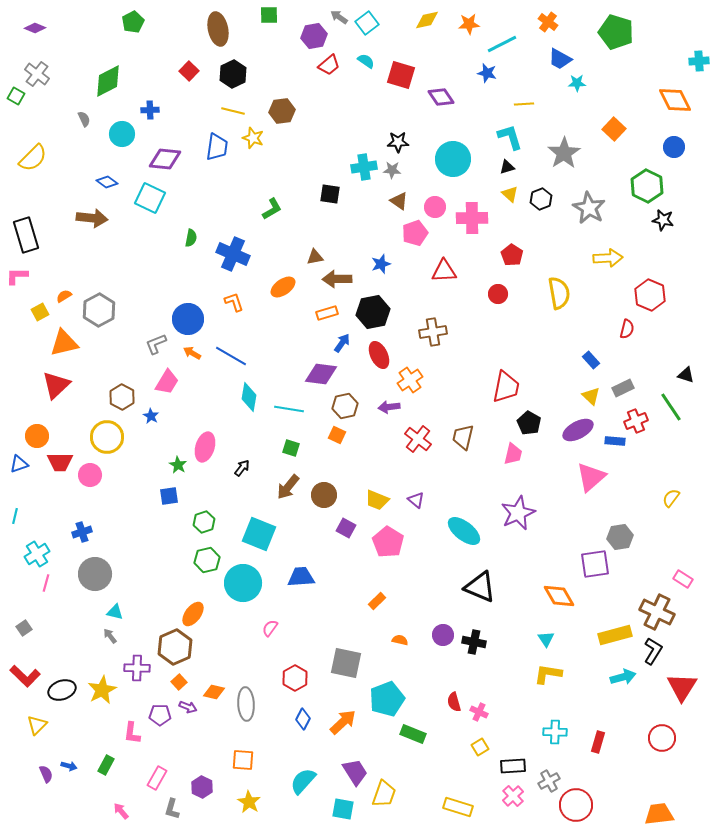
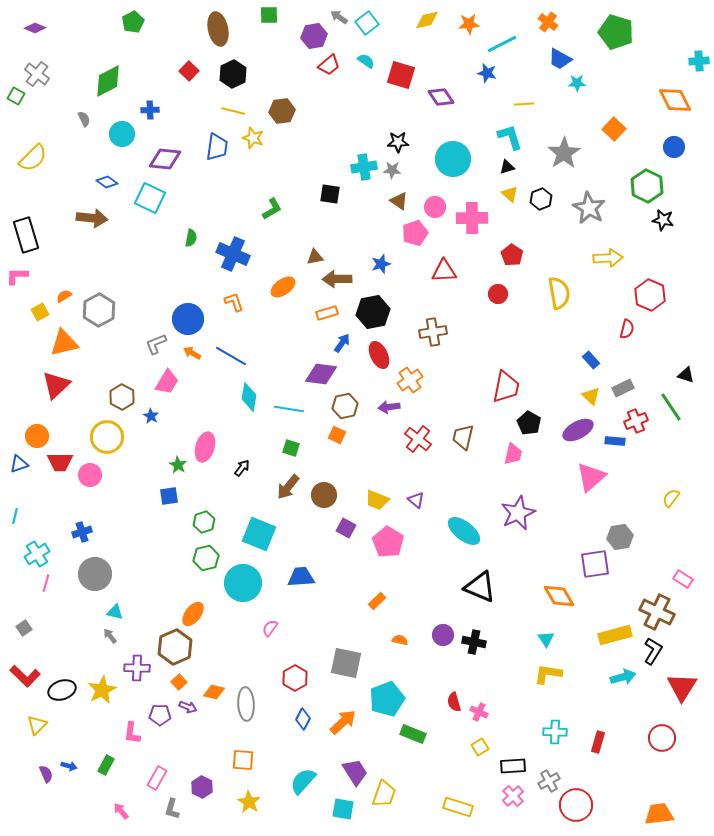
green hexagon at (207, 560): moved 1 px left, 2 px up
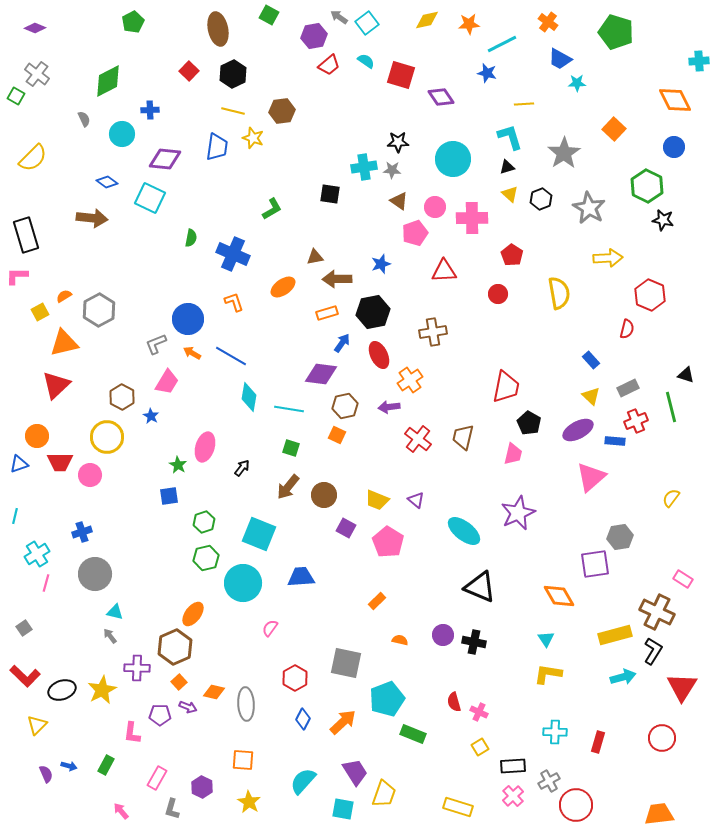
green square at (269, 15): rotated 30 degrees clockwise
gray rectangle at (623, 388): moved 5 px right
green line at (671, 407): rotated 20 degrees clockwise
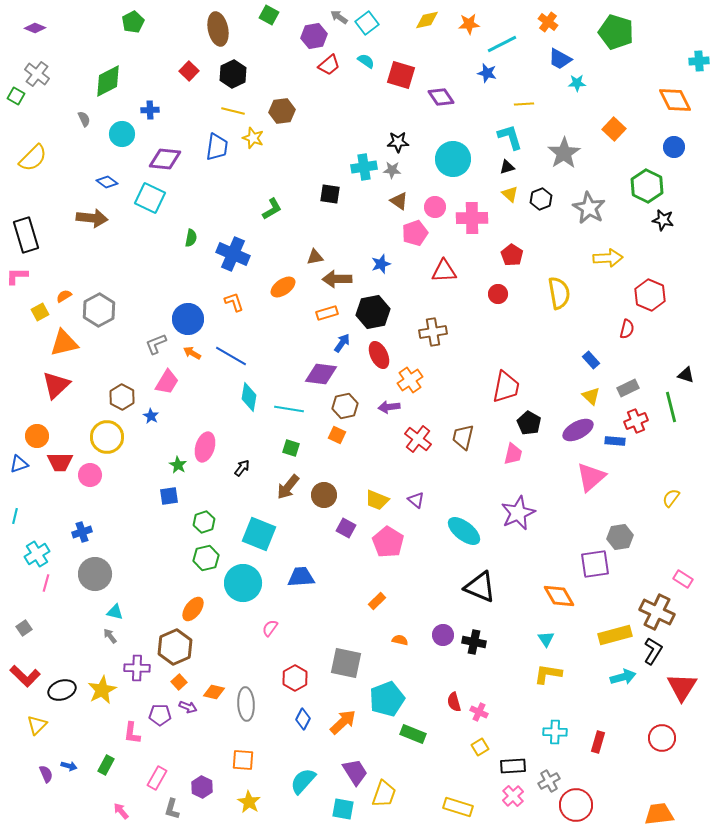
orange ellipse at (193, 614): moved 5 px up
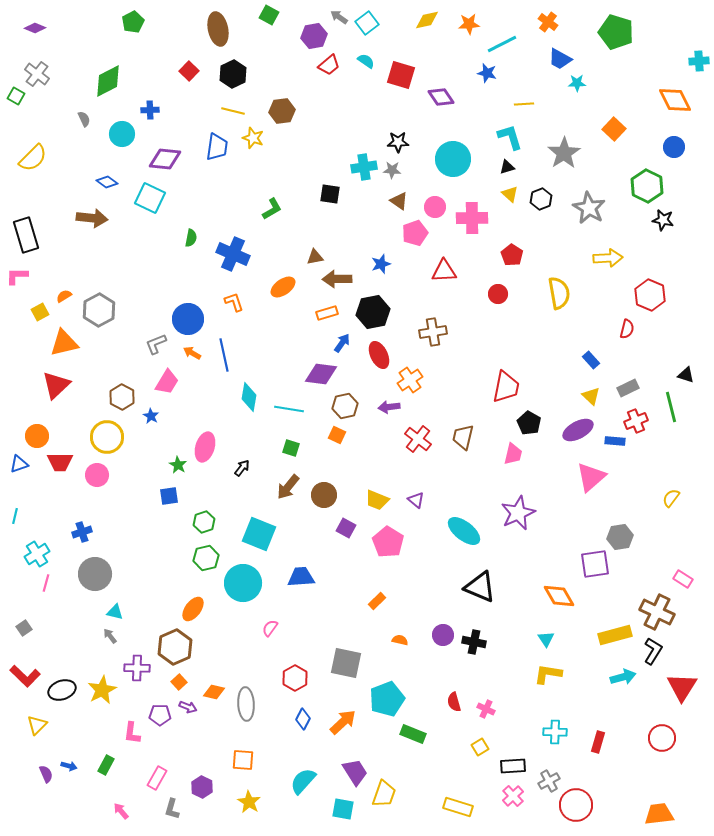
blue line at (231, 356): moved 7 px left, 1 px up; rotated 48 degrees clockwise
pink circle at (90, 475): moved 7 px right
pink cross at (479, 712): moved 7 px right, 3 px up
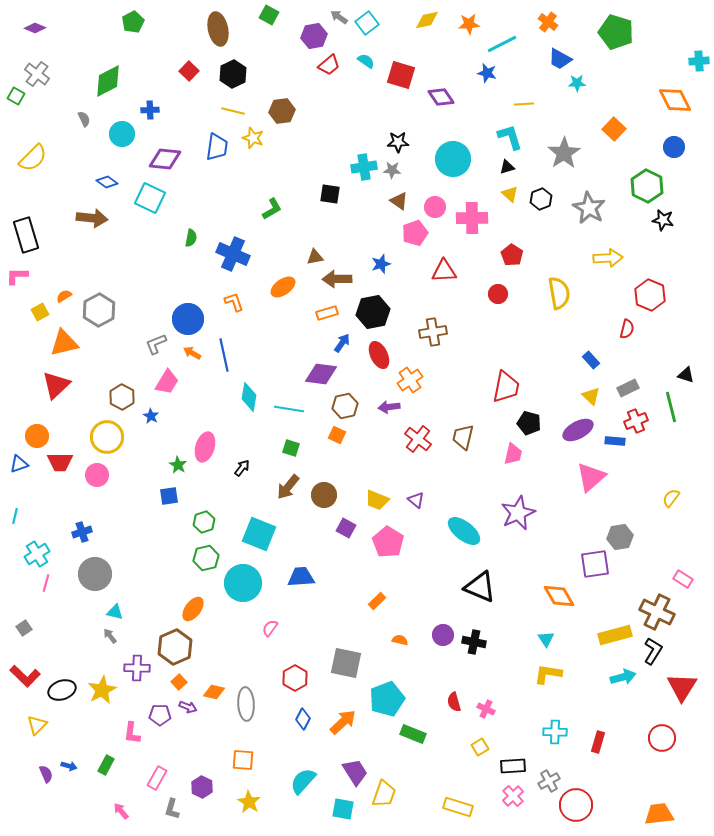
black pentagon at (529, 423): rotated 15 degrees counterclockwise
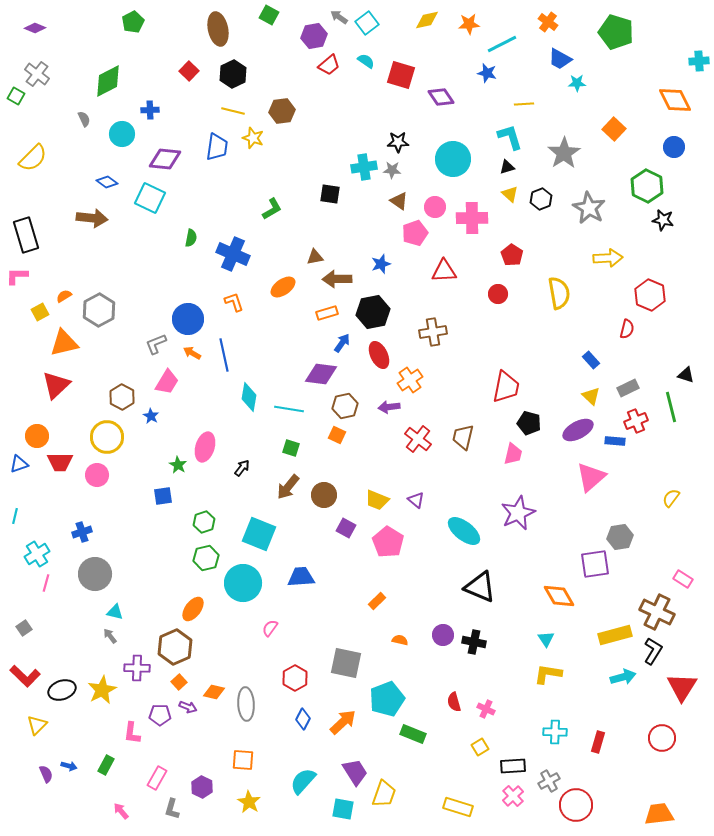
blue square at (169, 496): moved 6 px left
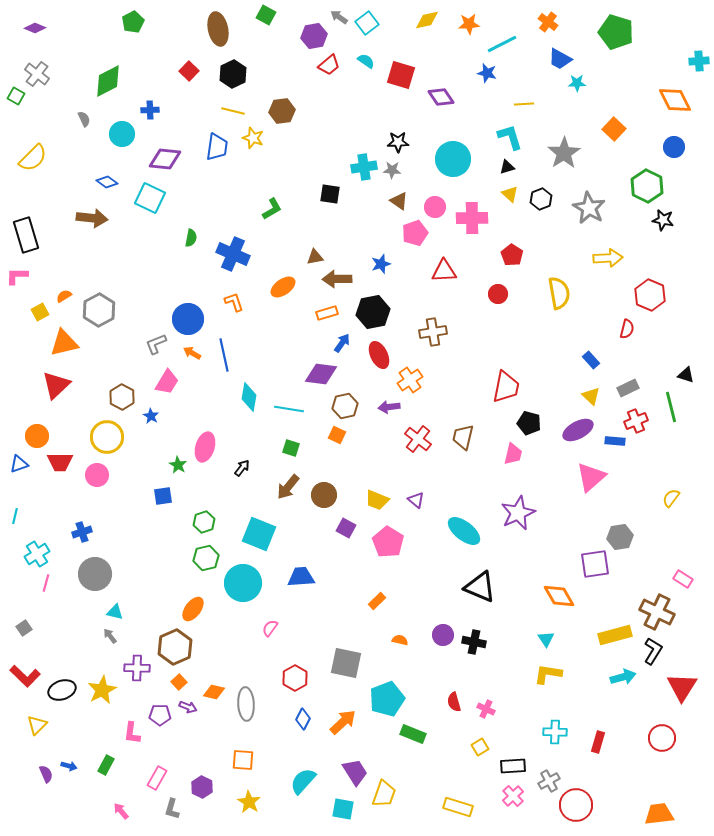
green square at (269, 15): moved 3 px left
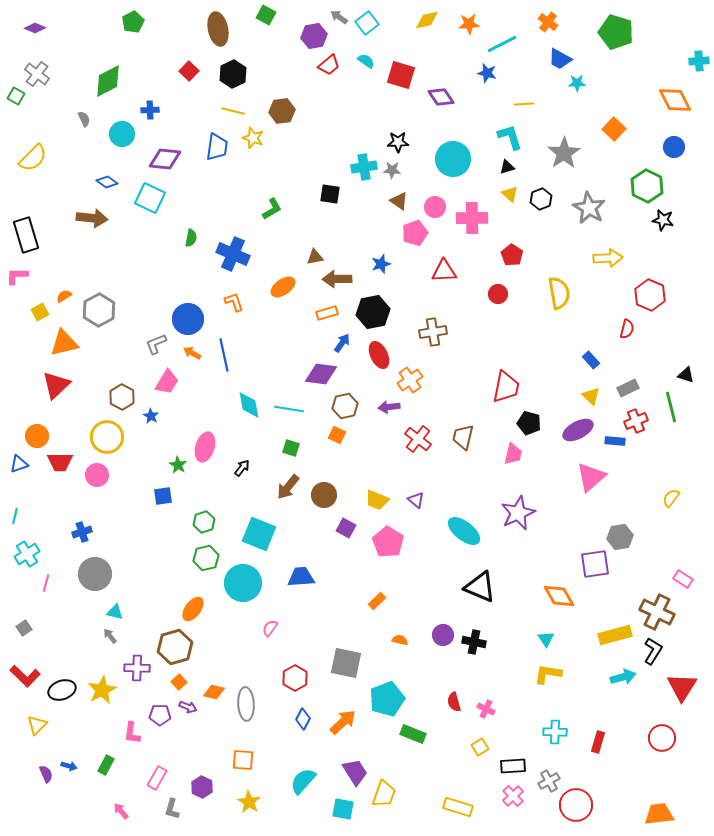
cyan diamond at (249, 397): moved 8 px down; rotated 20 degrees counterclockwise
cyan cross at (37, 554): moved 10 px left
brown hexagon at (175, 647): rotated 8 degrees clockwise
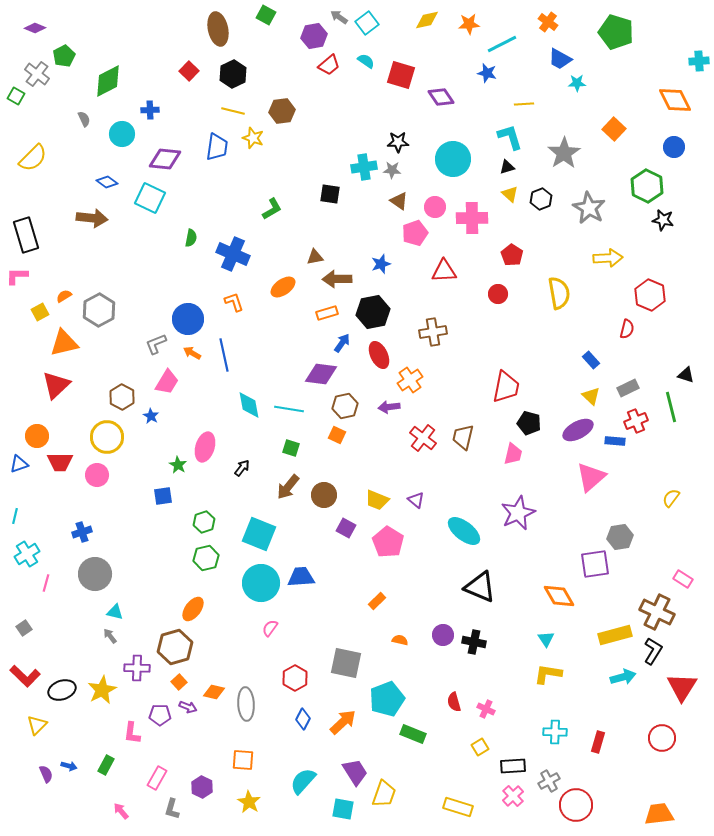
green pentagon at (133, 22): moved 69 px left, 34 px down
red cross at (418, 439): moved 5 px right, 1 px up
cyan circle at (243, 583): moved 18 px right
